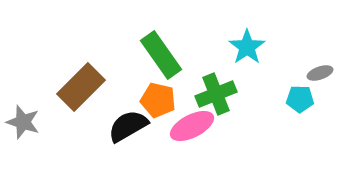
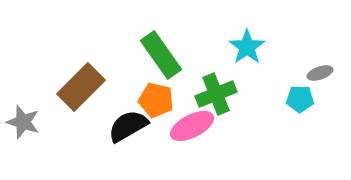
orange pentagon: moved 2 px left
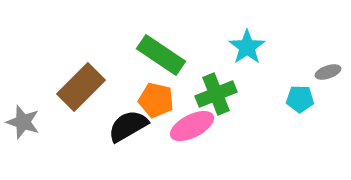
green rectangle: rotated 21 degrees counterclockwise
gray ellipse: moved 8 px right, 1 px up
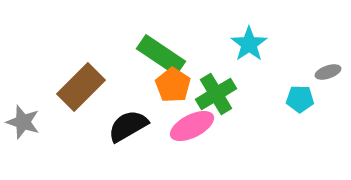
cyan star: moved 2 px right, 3 px up
green cross: rotated 9 degrees counterclockwise
orange pentagon: moved 17 px right, 15 px up; rotated 20 degrees clockwise
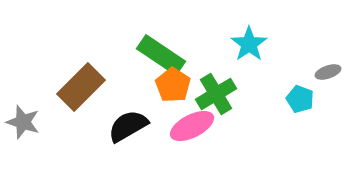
cyan pentagon: rotated 20 degrees clockwise
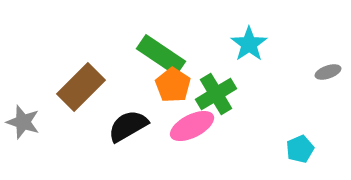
cyan pentagon: moved 50 px down; rotated 28 degrees clockwise
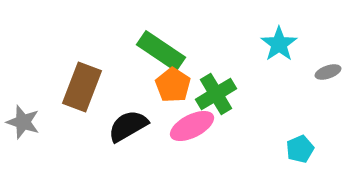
cyan star: moved 30 px right
green rectangle: moved 4 px up
brown rectangle: moved 1 px right; rotated 24 degrees counterclockwise
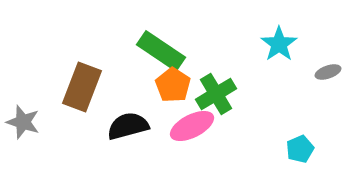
black semicircle: rotated 15 degrees clockwise
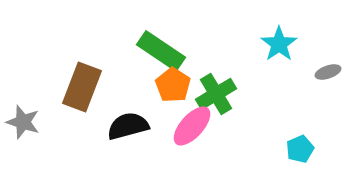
pink ellipse: rotated 21 degrees counterclockwise
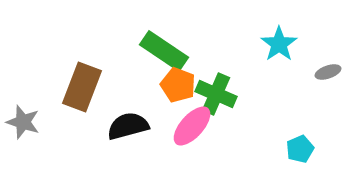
green rectangle: moved 3 px right
orange pentagon: moved 5 px right; rotated 12 degrees counterclockwise
green cross: rotated 36 degrees counterclockwise
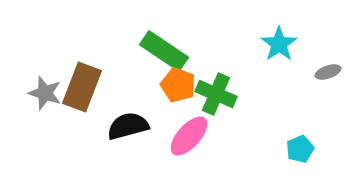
gray star: moved 22 px right, 29 px up
pink ellipse: moved 3 px left, 10 px down
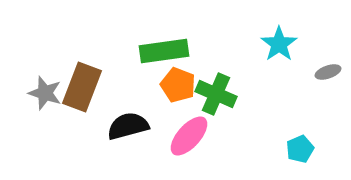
green rectangle: rotated 42 degrees counterclockwise
